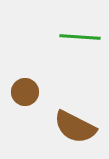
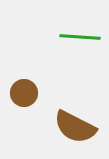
brown circle: moved 1 px left, 1 px down
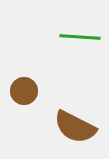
brown circle: moved 2 px up
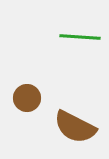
brown circle: moved 3 px right, 7 px down
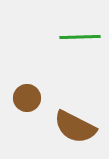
green line: rotated 6 degrees counterclockwise
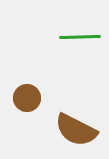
brown semicircle: moved 1 px right, 3 px down
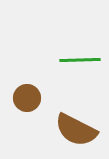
green line: moved 23 px down
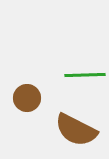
green line: moved 5 px right, 15 px down
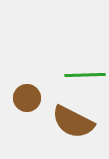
brown semicircle: moved 3 px left, 8 px up
